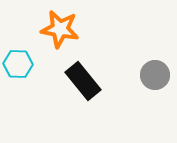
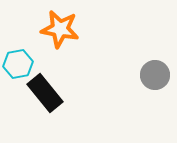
cyan hexagon: rotated 12 degrees counterclockwise
black rectangle: moved 38 px left, 12 px down
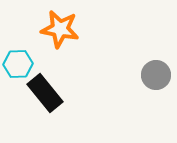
cyan hexagon: rotated 8 degrees clockwise
gray circle: moved 1 px right
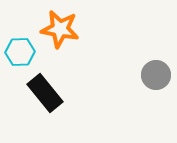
cyan hexagon: moved 2 px right, 12 px up
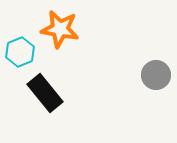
cyan hexagon: rotated 20 degrees counterclockwise
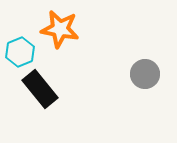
gray circle: moved 11 px left, 1 px up
black rectangle: moved 5 px left, 4 px up
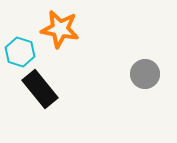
cyan hexagon: rotated 20 degrees counterclockwise
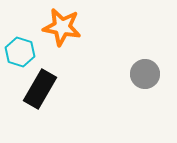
orange star: moved 2 px right, 2 px up
black rectangle: rotated 69 degrees clockwise
